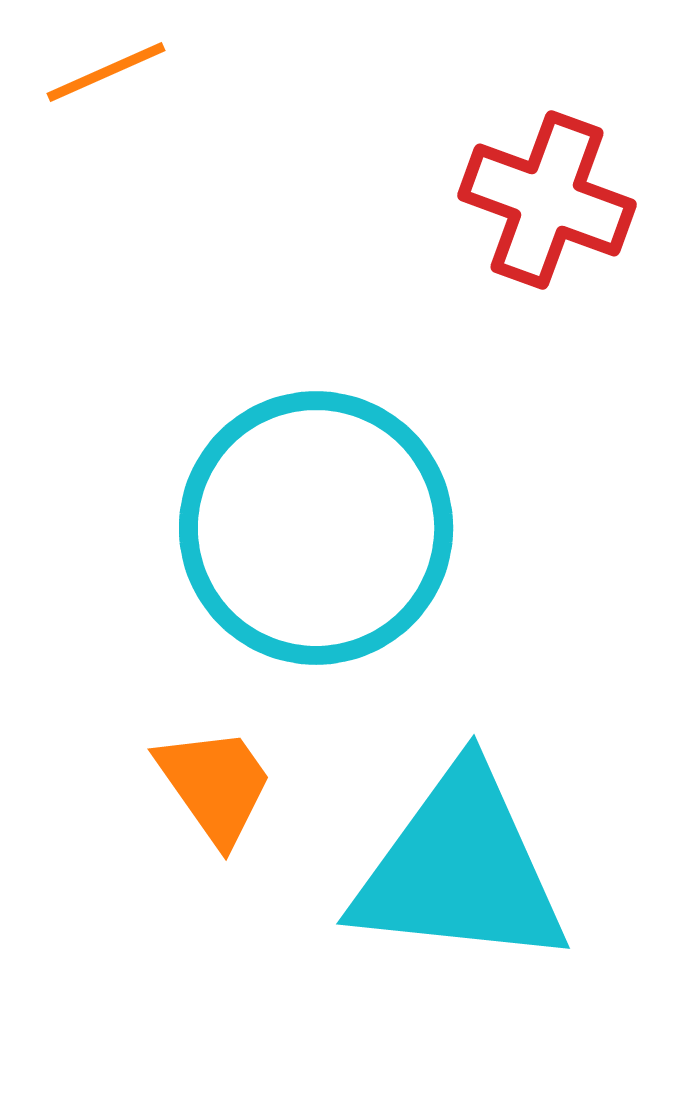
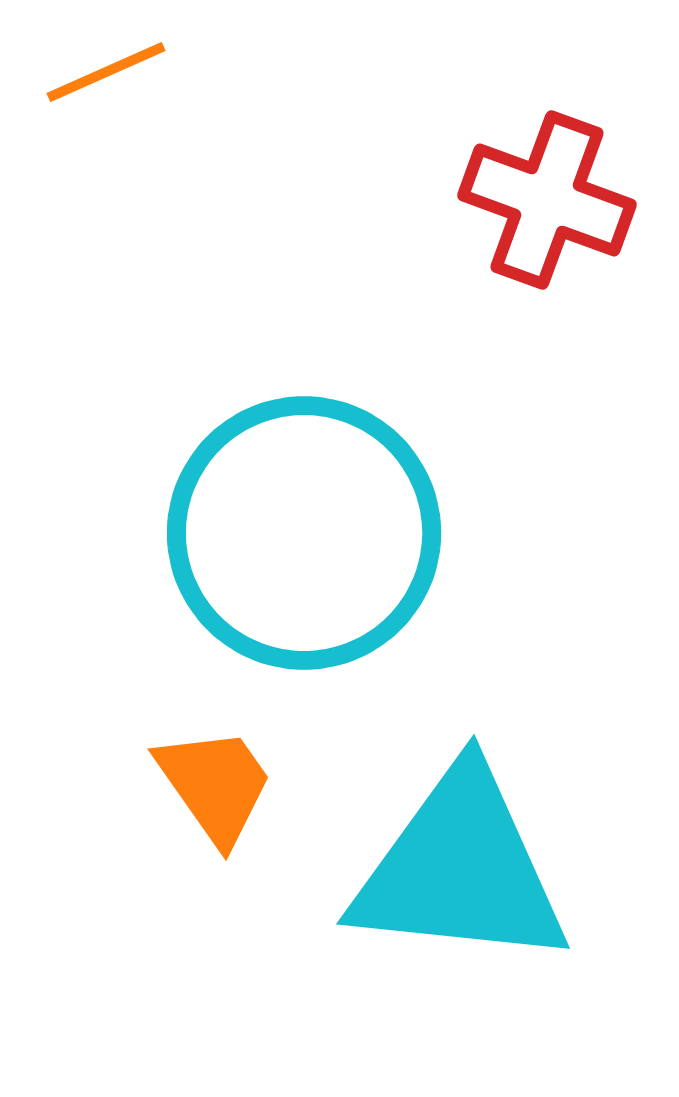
cyan circle: moved 12 px left, 5 px down
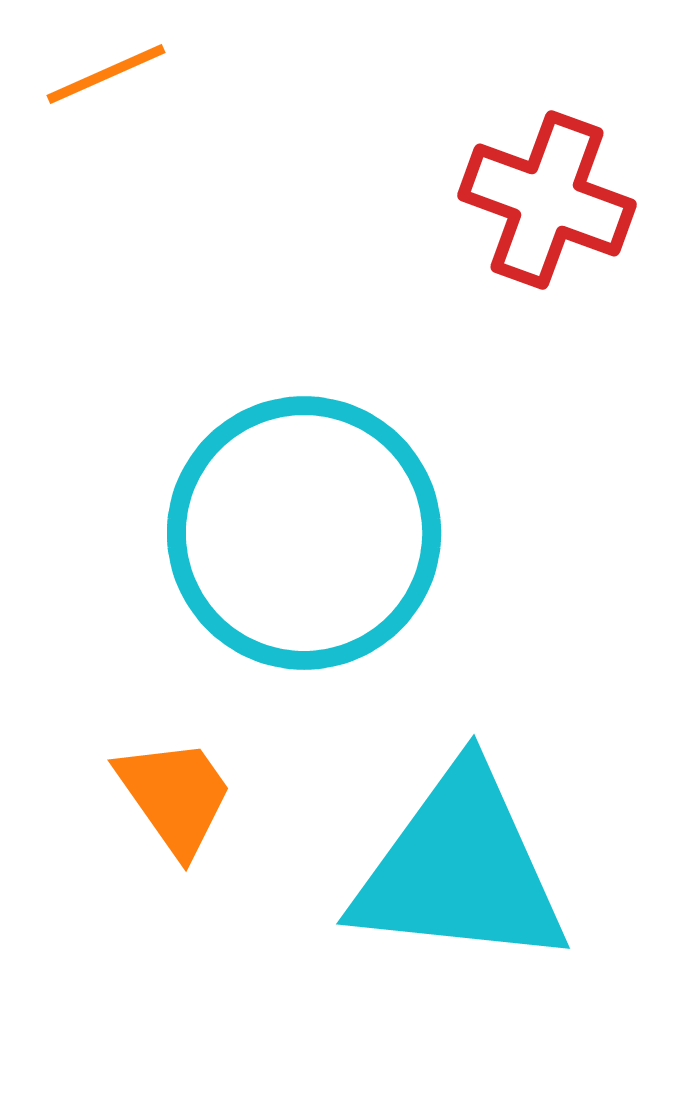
orange line: moved 2 px down
orange trapezoid: moved 40 px left, 11 px down
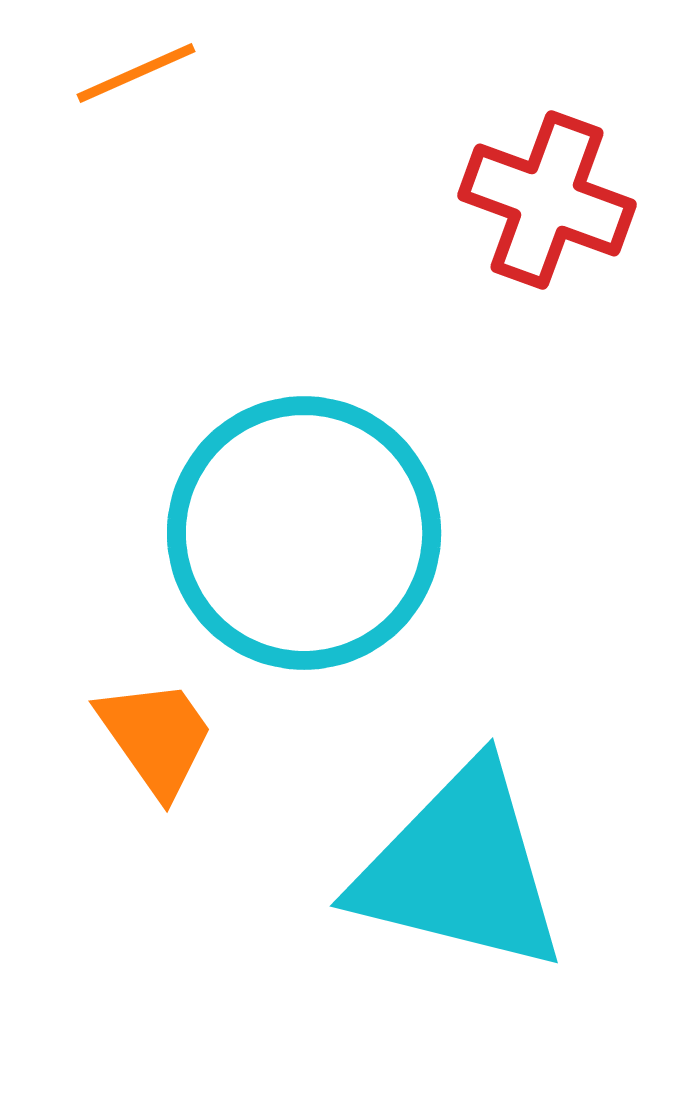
orange line: moved 30 px right, 1 px up
orange trapezoid: moved 19 px left, 59 px up
cyan triangle: rotated 8 degrees clockwise
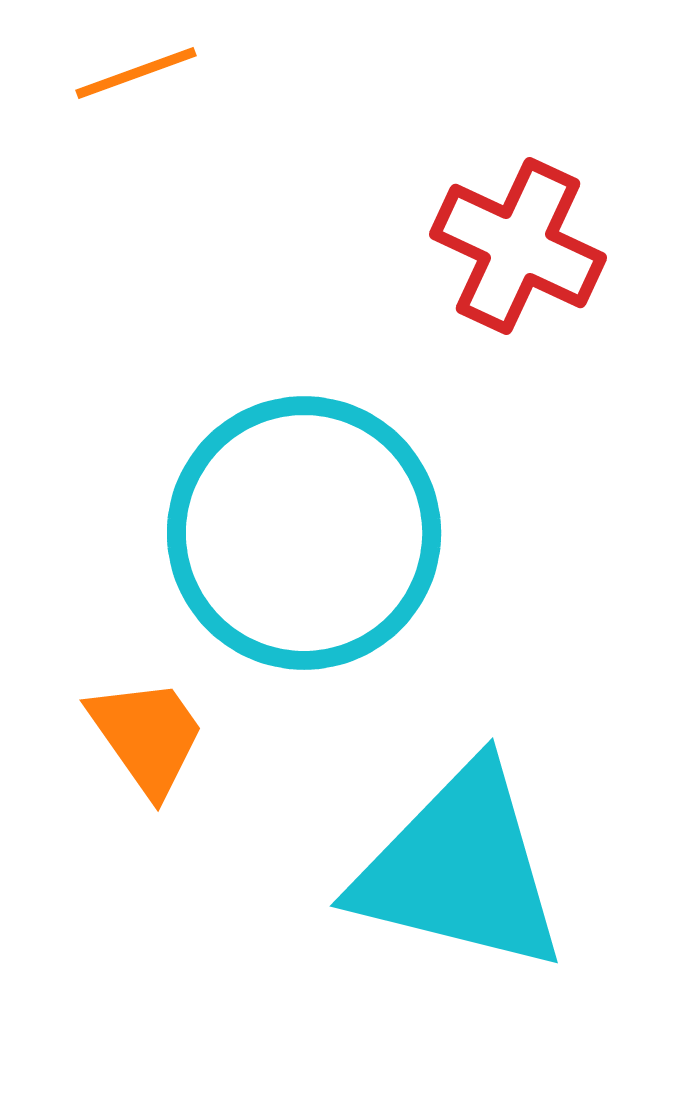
orange line: rotated 4 degrees clockwise
red cross: moved 29 px left, 46 px down; rotated 5 degrees clockwise
orange trapezoid: moved 9 px left, 1 px up
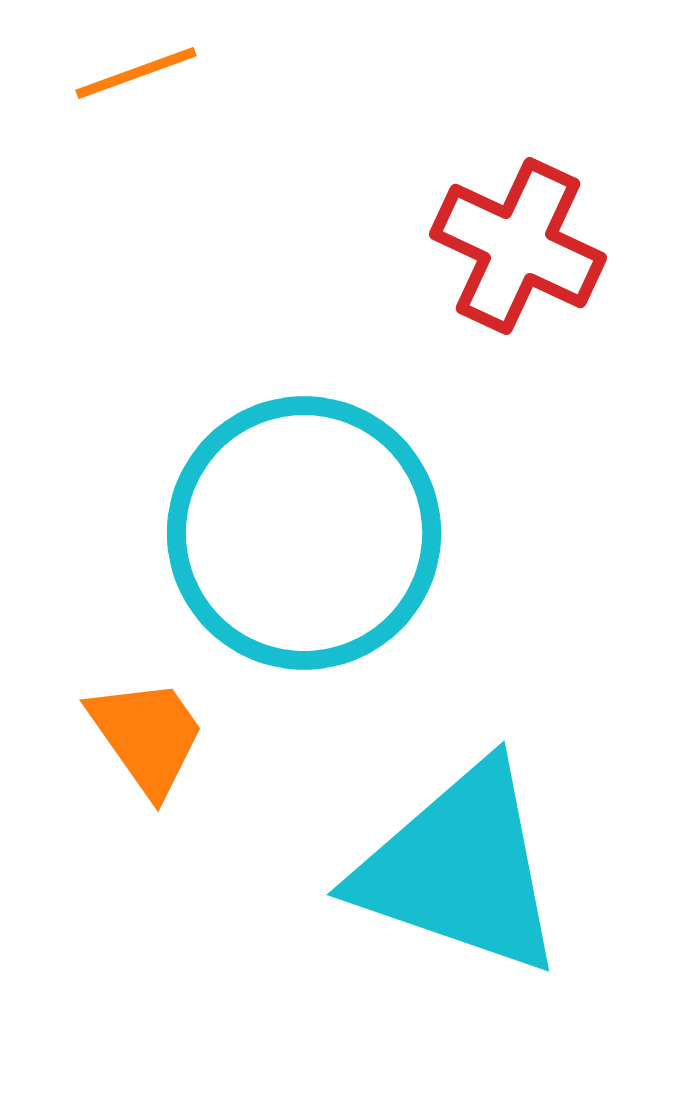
cyan triangle: rotated 5 degrees clockwise
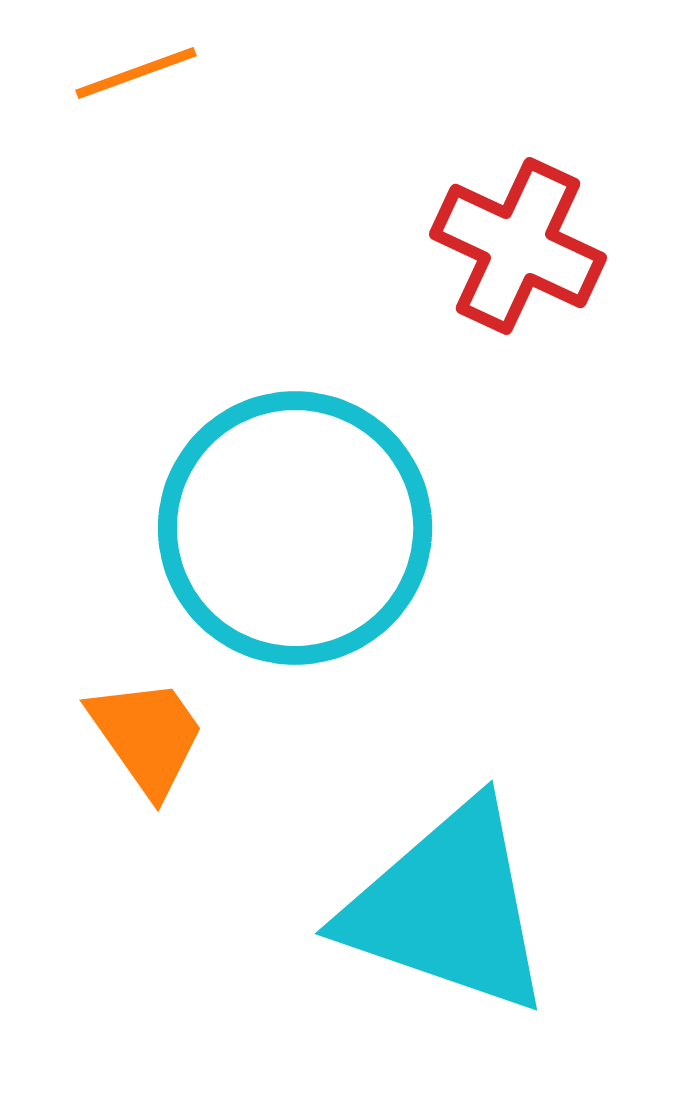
cyan circle: moved 9 px left, 5 px up
cyan triangle: moved 12 px left, 39 px down
